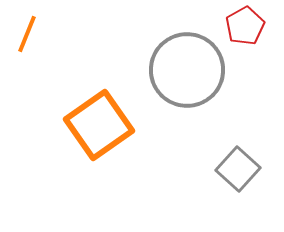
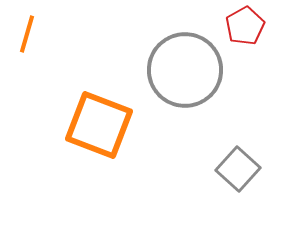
orange line: rotated 6 degrees counterclockwise
gray circle: moved 2 px left
orange square: rotated 34 degrees counterclockwise
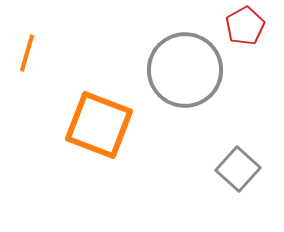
orange line: moved 19 px down
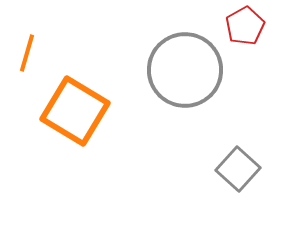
orange square: moved 24 px left, 14 px up; rotated 10 degrees clockwise
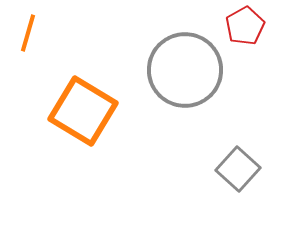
orange line: moved 1 px right, 20 px up
orange square: moved 8 px right
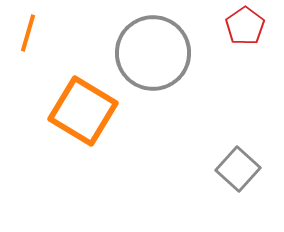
red pentagon: rotated 6 degrees counterclockwise
gray circle: moved 32 px left, 17 px up
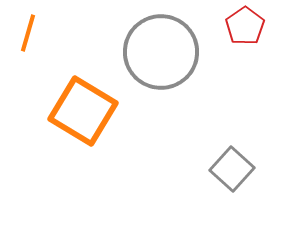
gray circle: moved 8 px right, 1 px up
gray square: moved 6 px left
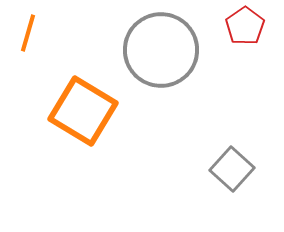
gray circle: moved 2 px up
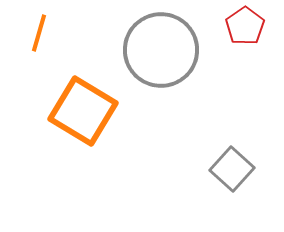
orange line: moved 11 px right
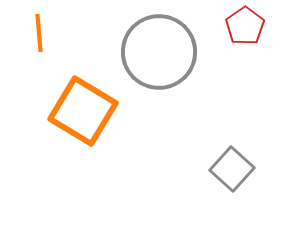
orange line: rotated 21 degrees counterclockwise
gray circle: moved 2 px left, 2 px down
